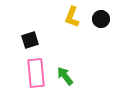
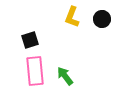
black circle: moved 1 px right
pink rectangle: moved 1 px left, 2 px up
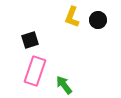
black circle: moved 4 px left, 1 px down
pink rectangle: rotated 24 degrees clockwise
green arrow: moved 1 px left, 9 px down
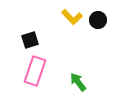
yellow L-shape: rotated 65 degrees counterclockwise
green arrow: moved 14 px right, 3 px up
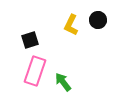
yellow L-shape: moved 1 px left, 8 px down; rotated 70 degrees clockwise
green arrow: moved 15 px left
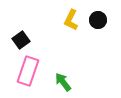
yellow L-shape: moved 5 px up
black square: moved 9 px left; rotated 18 degrees counterclockwise
pink rectangle: moved 7 px left
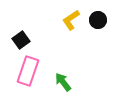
yellow L-shape: rotated 30 degrees clockwise
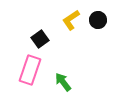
black square: moved 19 px right, 1 px up
pink rectangle: moved 2 px right, 1 px up
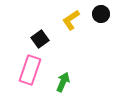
black circle: moved 3 px right, 6 px up
green arrow: rotated 60 degrees clockwise
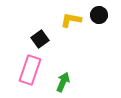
black circle: moved 2 px left, 1 px down
yellow L-shape: rotated 45 degrees clockwise
